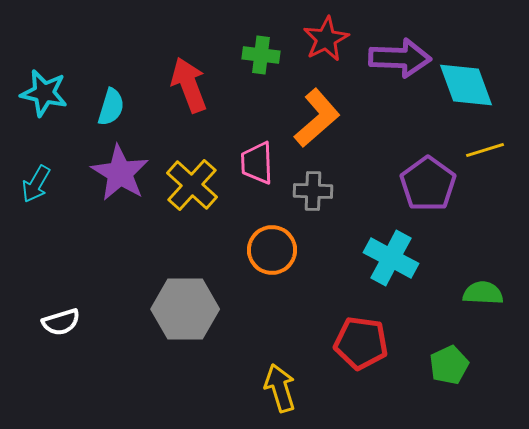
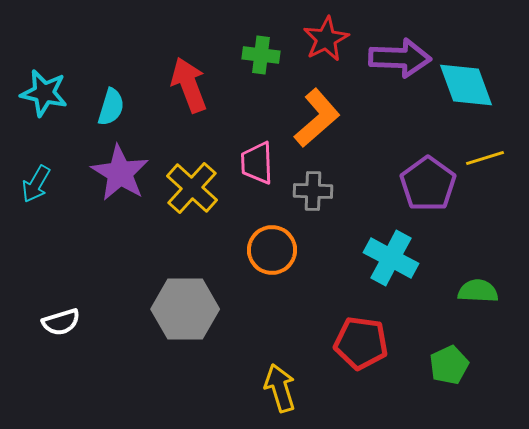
yellow line: moved 8 px down
yellow cross: moved 3 px down
green semicircle: moved 5 px left, 2 px up
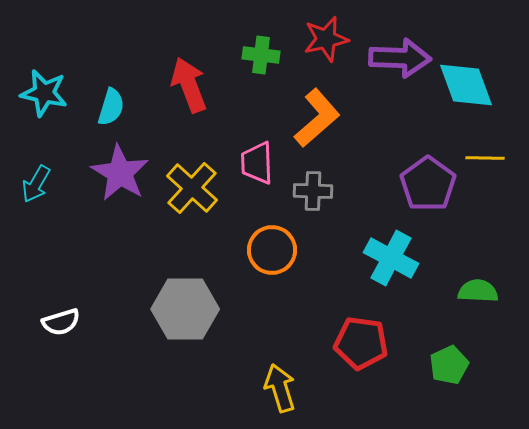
red star: rotated 15 degrees clockwise
yellow line: rotated 18 degrees clockwise
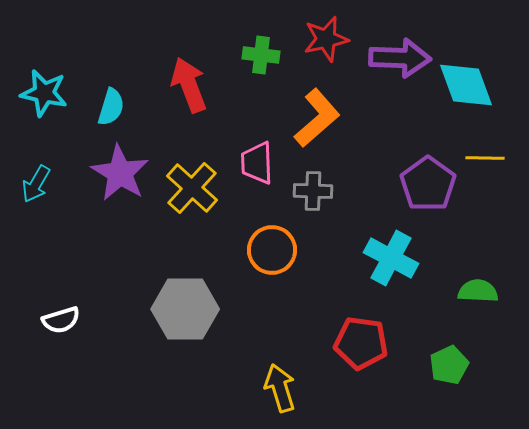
white semicircle: moved 2 px up
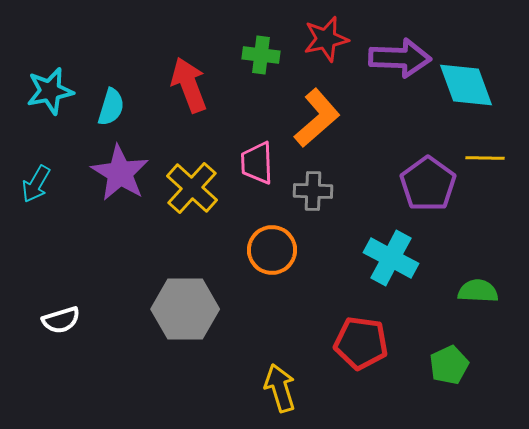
cyan star: moved 6 px right, 2 px up; rotated 24 degrees counterclockwise
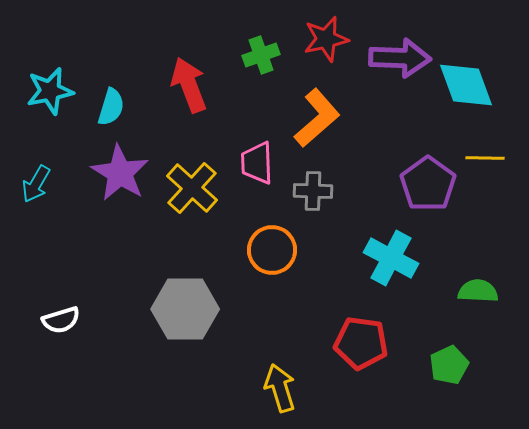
green cross: rotated 27 degrees counterclockwise
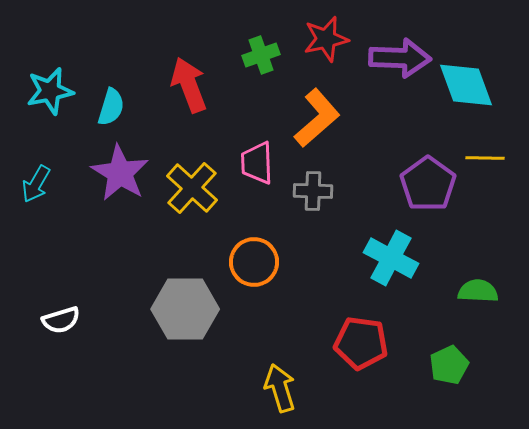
orange circle: moved 18 px left, 12 px down
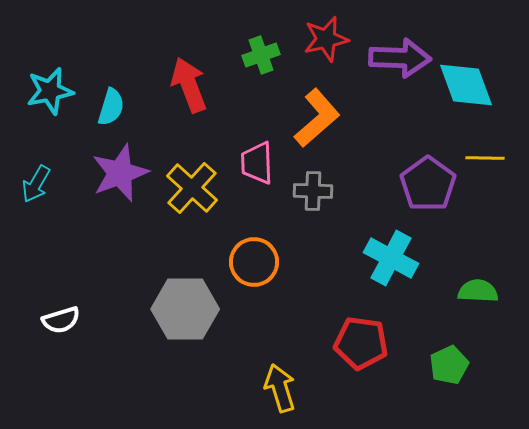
purple star: rotated 20 degrees clockwise
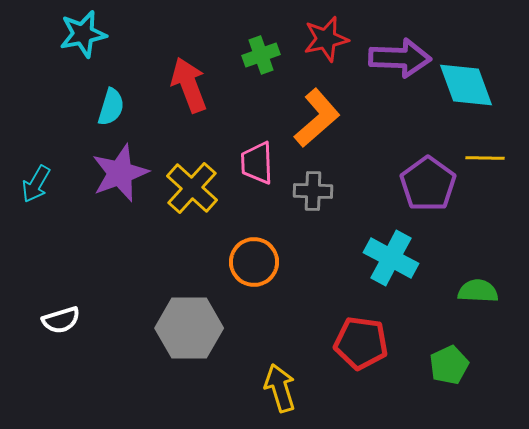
cyan star: moved 33 px right, 57 px up
gray hexagon: moved 4 px right, 19 px down
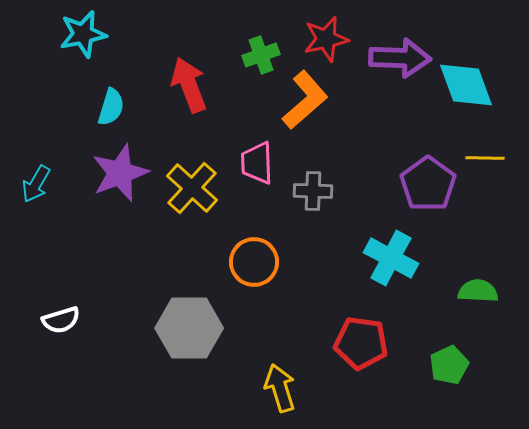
orange L-shape: moved 12 px left, 18 px up
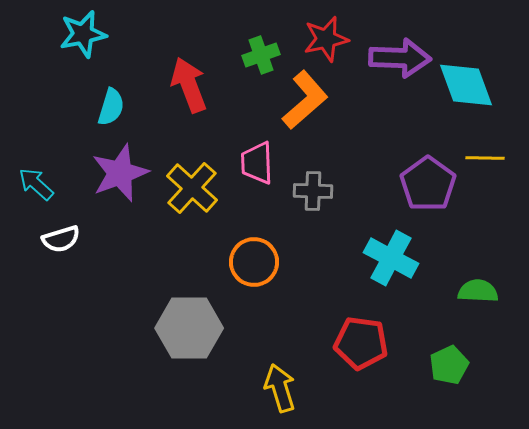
cyan arrow: rotated 102 degrees clockwise
white semicircle: moved 81 px up
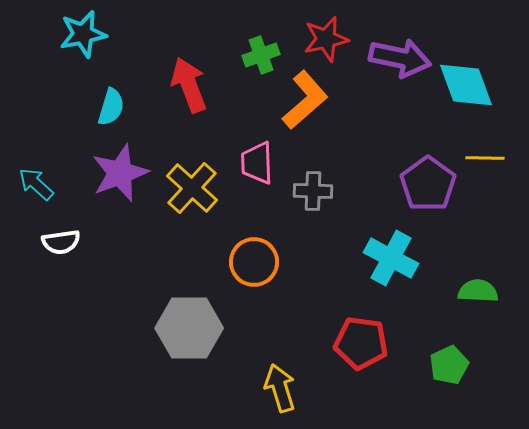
purple arrow: rotated 10 degrees clockwise
white semicircle: moved 3 px down; rotated 9 degrees clockwise
